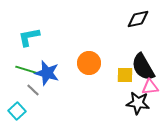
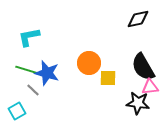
yellow square: moved 17 px left, 3 px down
cyan square: rotated 12 degrees clockwise
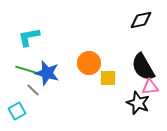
black diamond: moved 3 px right, 1 px down
black star: rotated 15 degrees clockwise
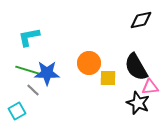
black semicircle: moved 7 px left
blue star: rotated 15 degrees counterclockwise
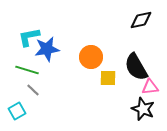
orange circle: moved 2 px right, 6 px up
blue star: moved 24 px up; rotated 10 degrees counterclockwise
black star: moved 5 px right, 6 px down
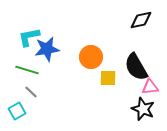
gray line: moved 2 px left, 2 px down
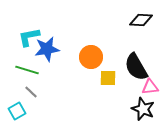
black diamond: rotated 15 degrees clockwise
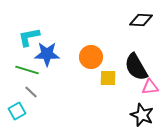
blue star: moved 5 px down; rotated 10 degrees clockwise
black star: moved 1 px left, 6 px down
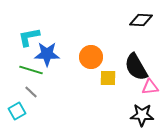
green line: moved 4 px right
black star: rotated 20 degrees counterclockwise
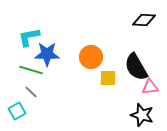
black diamond: moved 3 px right
black star: rotated 15 degrees clockwise
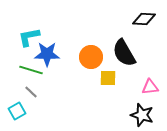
black diamond: moved 1 px up
black semicircle: moved 12 px left, 14 px up
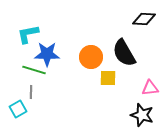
cyan L-shape: moved 1 px left, 3 px up
green line: moved 3 px right
pink triangle: moved 1 px down
gray line: rotated 48 degrees clockwise
cyan square: moved 1 px right, 2 px up
